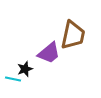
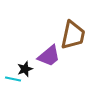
purple trapezoid: moved 3 px down
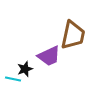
purple trapezoid: rotated 15 degrees clockwise
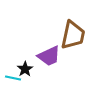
black star: rotated 14 degrees counterclockwise
cyan line: moved 1 px up
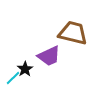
brown trapezoid: moved 2 px up; rotated 88 degrees counterclockwise
cyan line: rotated 56 degrees counterclockwise
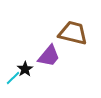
purple trapezoid: rotated 25 degrees counterclockwise
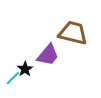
purple trapezoid: moved 1 px left, 1 px up
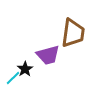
brown trapezoid: rotated 84 degrees clockwise
purple trapezoid: rotated 35 degrees clockwise
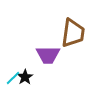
purple trapezoid: rotated 15 degrees clockwise
black star: moved 8 px down
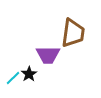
black star: moved 4 px right, 3 px up
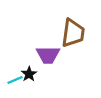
cyan line: moved 2 px right, 2 px down; rotated 21 degrees clockwise
